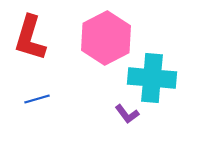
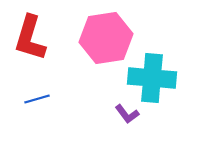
pink hexagon: rotated 18 degrees clockwise
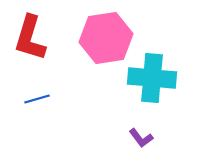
purple L-shape: moved 14 px right, 24 px down
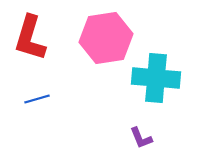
cyan cross: moved 4 px right
purple L-shape: rotated 15 degrees clockwise
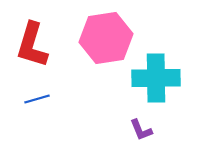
red L-shape: moved 2 px right, 7 px down
cyan cross: rotated 6 degrees counterclockwise
purple L-shape: moved 8 px up
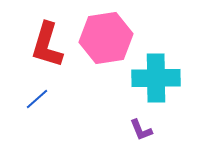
red L-shape: moved 15 px right
blue line: rotated 25 degrees counterclockwise
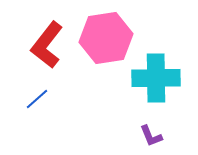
red L-shape: rotated 21 degrees clockwise
purple L-shape: moved 10 px right, 6 px down
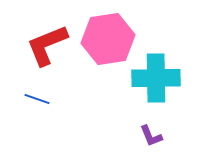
pink hexagon: moved 2 px right, 1 px down
red L-shape: rotated 30 degrees clockwise
blue line: rotated 60 degrees clockwise
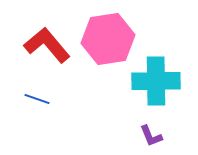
red L-shape: rotated 72 degrees clockwise
cyan cross: moved 3 px down
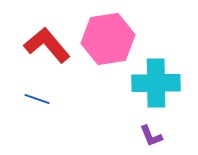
cyan cross: moved 2 px down
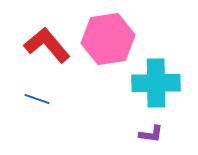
purple L-shape: moved 2 px up; rotated 60 degrees counterclockwise
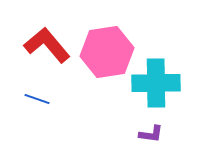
pink hexagon: moved 1 px left, 13 px down
